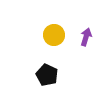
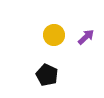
purple arrow: rotated 30 degrees clockwise
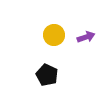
purple arrow: rotated 24 degrees clockwise
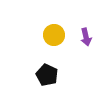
purple arrow: rotated 96 degrees clockwise
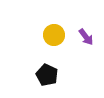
purple arrow: rotated 24 degrees counterclockwise
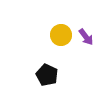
yellow circle: moved 7 px right
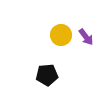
black pentagon: rotated 30 degrees counterclockwise
